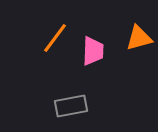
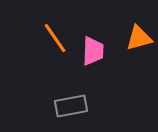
orange line: rotated 72 degrees counterclockwise
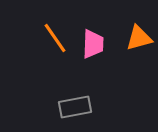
pink trapezoid: moved 7 px up
gray rectangle: moved 4 px right, 1 px down
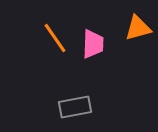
orange triangle: moved 1 px left, 10 px up
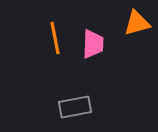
orange triangle: moved 1 px left, 5 px up
orange line: rotated 24 degrees clockwise
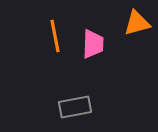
orange line: moved 2 px up
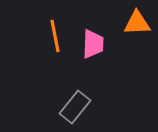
orange triangle: rotated 12 degrees clockwise
gray rectangle: rotated 40 degrees counterclockwise
